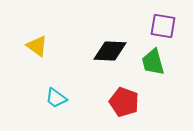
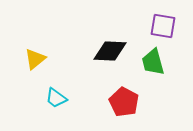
yellow triangle: moved 2 px left, 13 px down; rotated 45 degrees clockwise
red pentagon: rotated 8 degrees clockwise
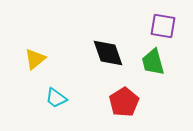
black diamond: moved 2 px left, 2 px down; rotated 68 degrees clockwise
red pentagon: rotated 12 degrees clockwise
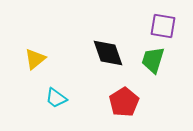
green trapezoid: moved 2 px up; rotated 32 degrees clockwise
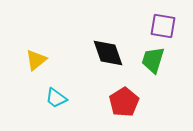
yellow triangle: moved 1 px right, 1 px down
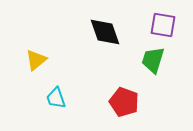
purple square: moved 1 px up
black diamond: moved 3 px left, 21 px up
cyan trapezoid: rotated 35 degrees clockwise
red pentagon: rotated 20 degrees counterclockwise
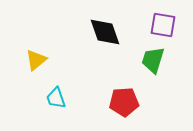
red pentagon: rotated 24 degrees counterclockwise
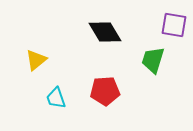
purple square: moved 11 px right
black diamond: rotated 12 degrees counterclockwise
red pentagon: moved 19 px left, 11 px up
